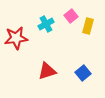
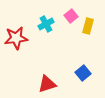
red triangle: moved 13 px down
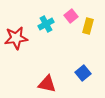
red triangle: rotated 30 degrees clockwise
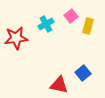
red triangle: moved 12 px right, 1 px down
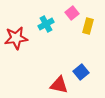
pink square: moved 1 px right, 3 px up
blue square: moved 2 px left, 1 px up
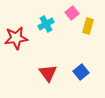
red triangle: moved 11 px left, 12 px up; rotated 42 degrees clockwise
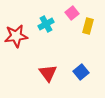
red star: moved 2 px up
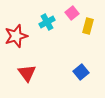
cyan cross: moved 1 px right, 2 px up
red star: rotated 10 degrees counterclockwise
red triangle: moved 21 px left
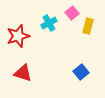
cyan cross: moved 2 px right, 1 px down
red star: moved 2 px right
red triangle: moved 4 px left; rotated 36 degrees counterclockwise
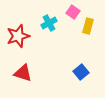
pink square: moved 1 px right, 1 px up; rotated 16 degrees counterclockwise
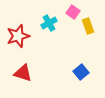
yellow rectangle: rotated 35 degrees counterclockwise
